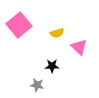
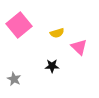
gray star: moved 23 px left, 6 px up; rotated 16 degrees clockwise
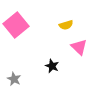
pink square: moved 3 px left
yellow semicircle: moved 9 px right, 8 px up
black star: rotated 24 degrees clockwise
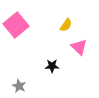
yellow semicircle: rotated 40 degrees counterclockwise
black star: rotated 24 degrees counterclockwise
gray star: moved 5 px right, 7 px down
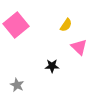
gray star: moved 2 px left, 1 px up
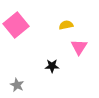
yellow semicircle: rotated 136 degrees counterclockwise
pink triangle: rotated 18 degrees clockwise
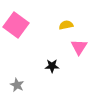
pink square: rotated 15 degrees counterclockwise
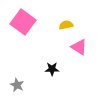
pink square: moved 7 px right, 3 px up
pink triangle: rotated 30 degrees counterclockwise
black star: moved 3 px down
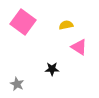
gray star: moved 1 px up
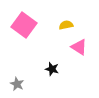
pink square: moved 1 px right, 3 px down
black star: rotated 16 degrees clockwise
